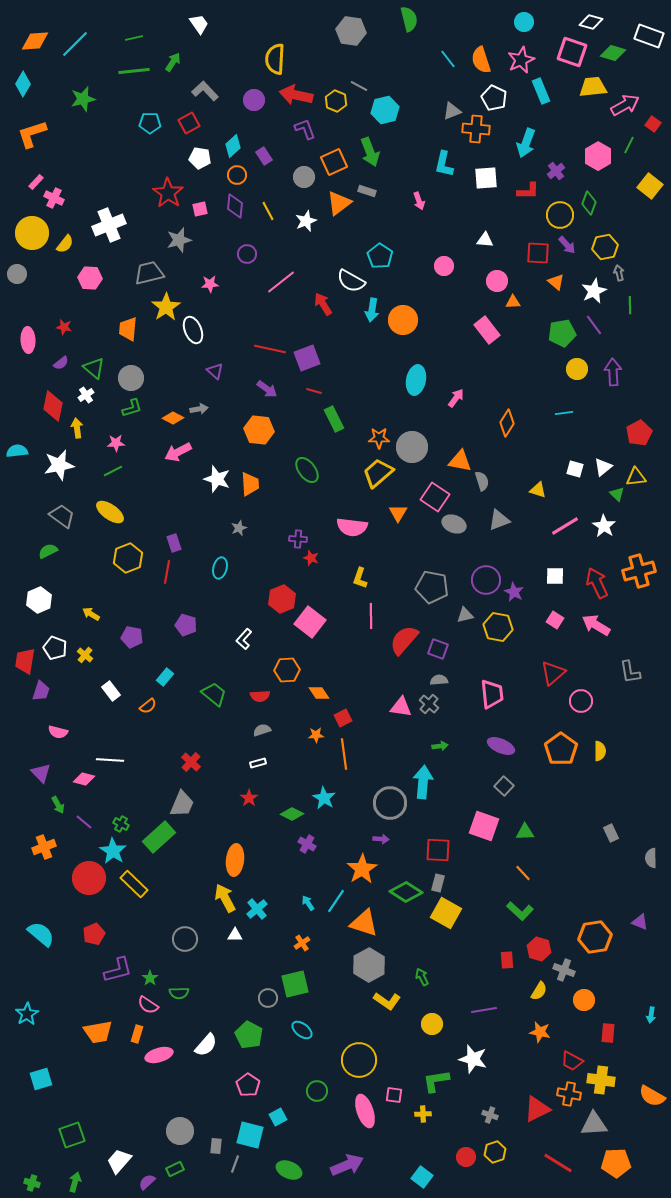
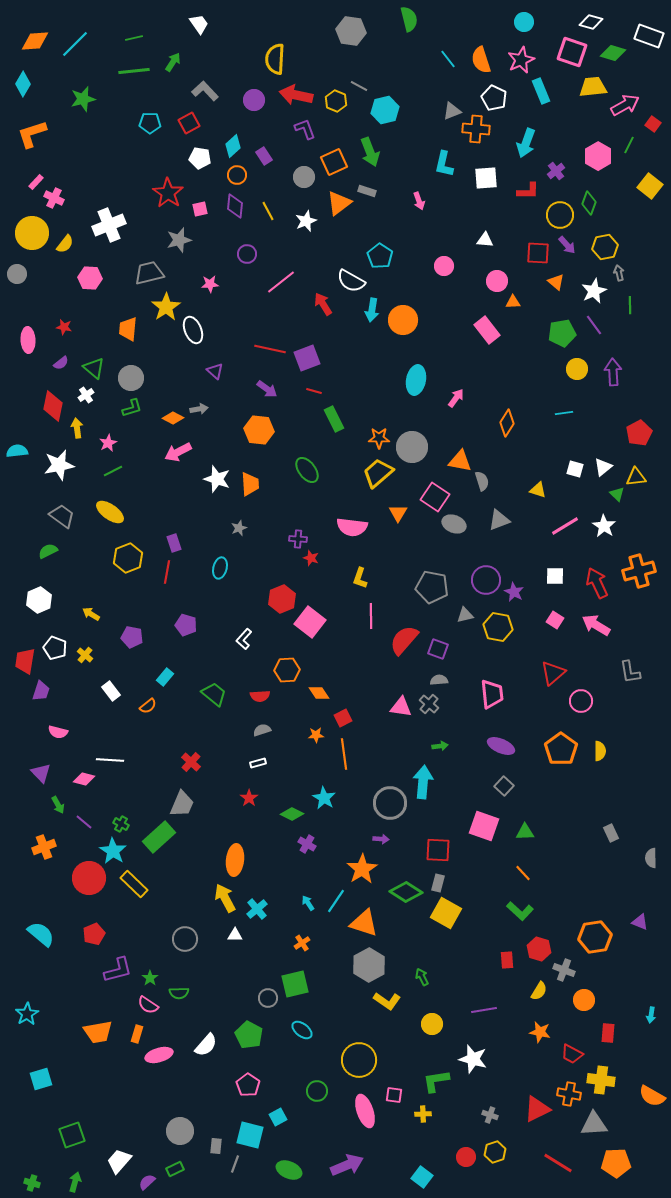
pink star at (116, 443): moved 8 px left; rotated 24 degrees counterclockwise
red trapezoid at (572, 1061): moved 7 px up
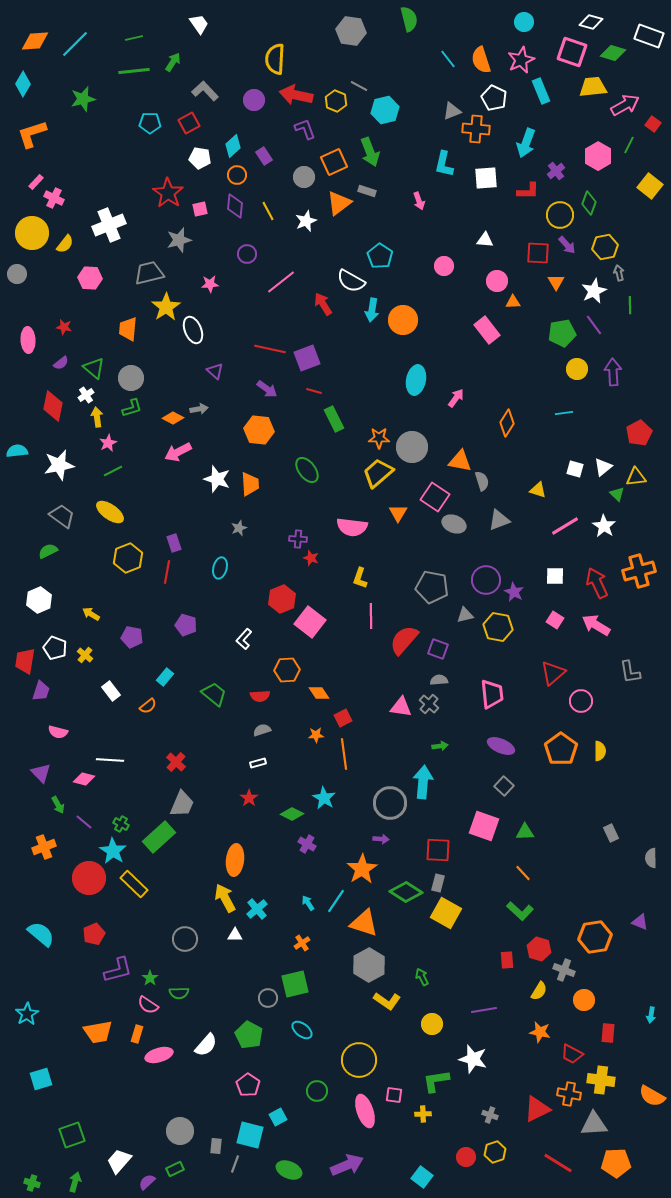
orange triangle at (556, 282): rotated 18 degrees clockwise
yellow arrow at (77, 428): moved 20 px right, 11 px up
red cross at (191, 762): moved 15 px left
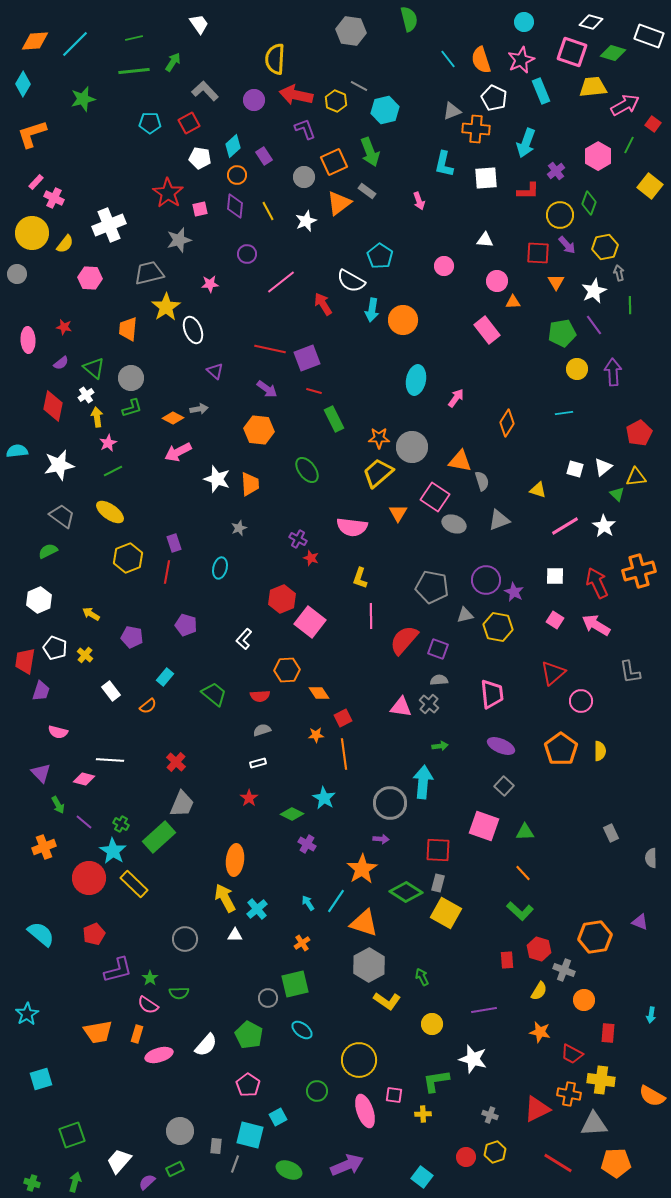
gray rectangle at (367, 191): rotated 18 degrees clockwise
purple cross at (298, 539): rotated 24 degrees clockwise
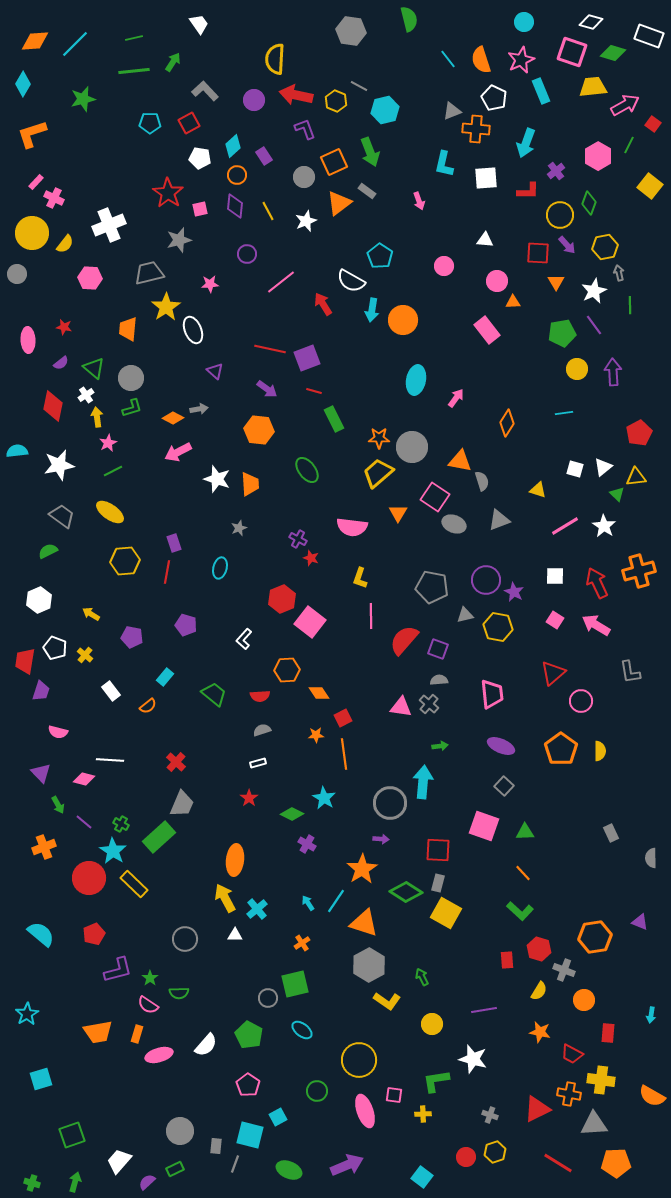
yellow hexagon at (128, 558): moved 3 px left, 3 px down; rotated 16 degrees clockwise
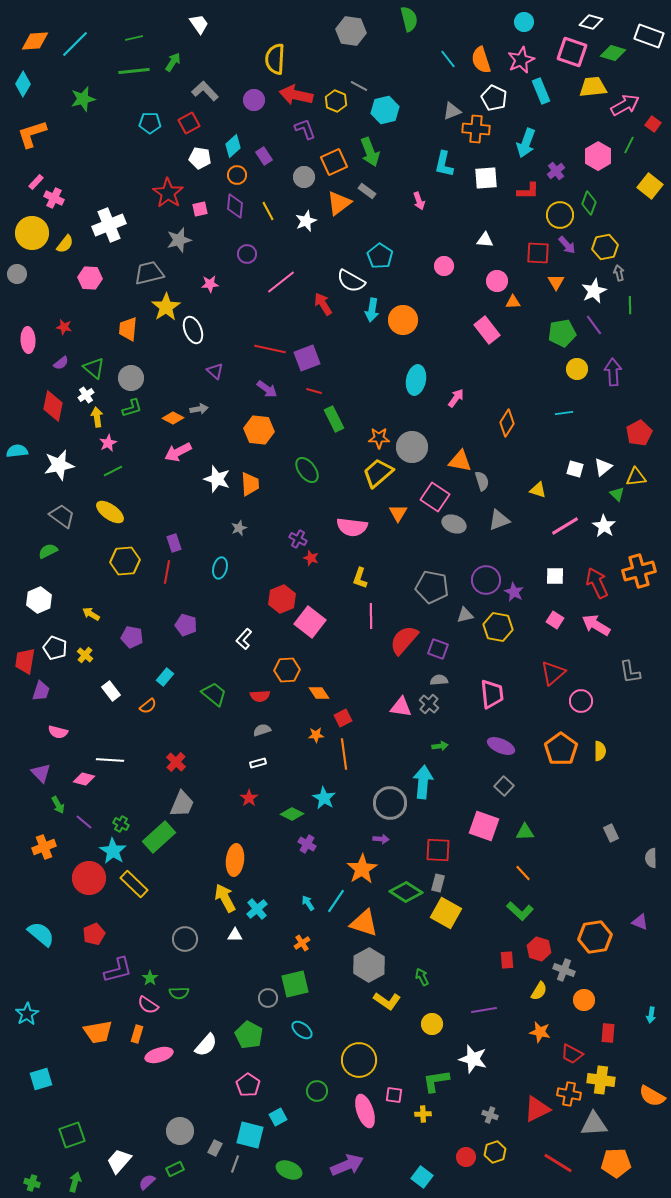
gray rectangle at (216, 1146): moved 1 px left, 2 px down; rotated 21 degrees clockwise
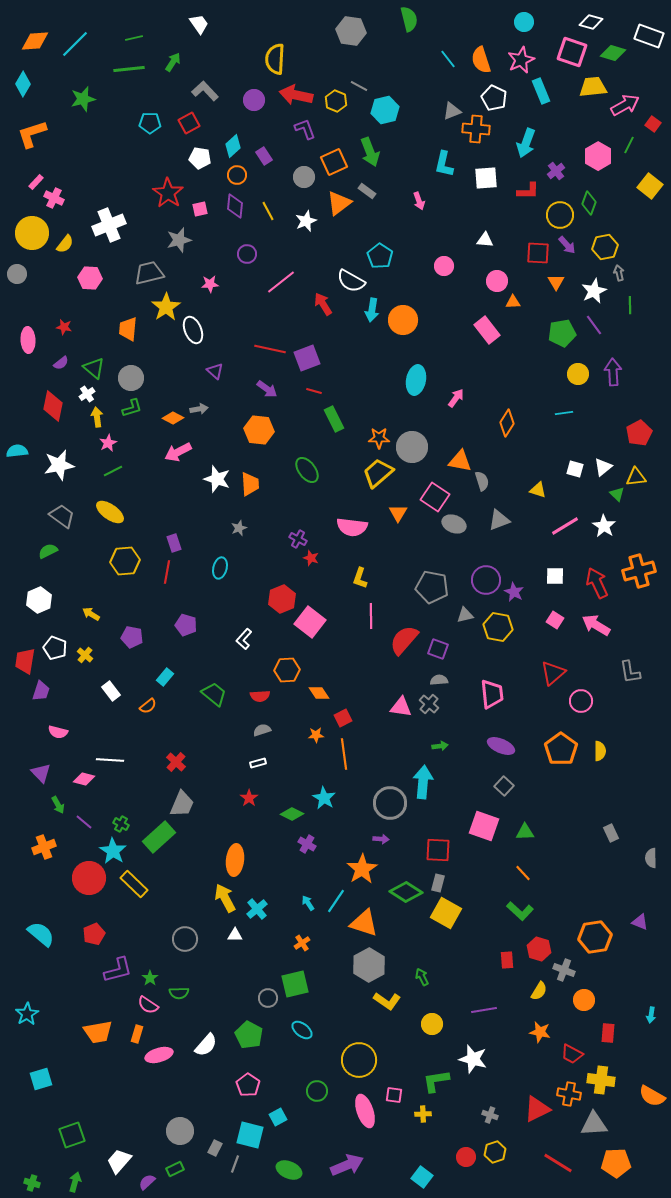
green line at (134, 71): moved 5 px left, 2 px up
yellow circle at (577, 369): moved 1 px right, 5 px down
white cross at (86, 395): moved 1 px right, 1 px up
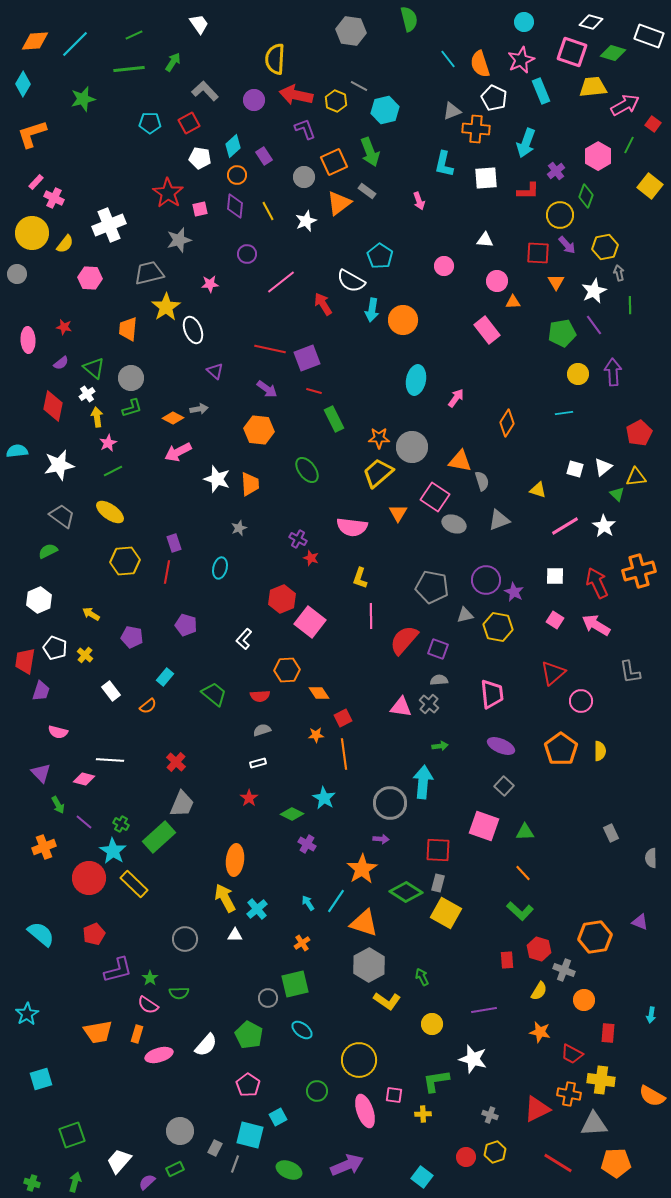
green line at (134, 38): moved 3 px up; rotated 12 degrees counterclockwise
orange semicircle at (481, 60): moved 1 px left, 4 px down
green diamond at (589, 203): moved 3 px left, 7 px up
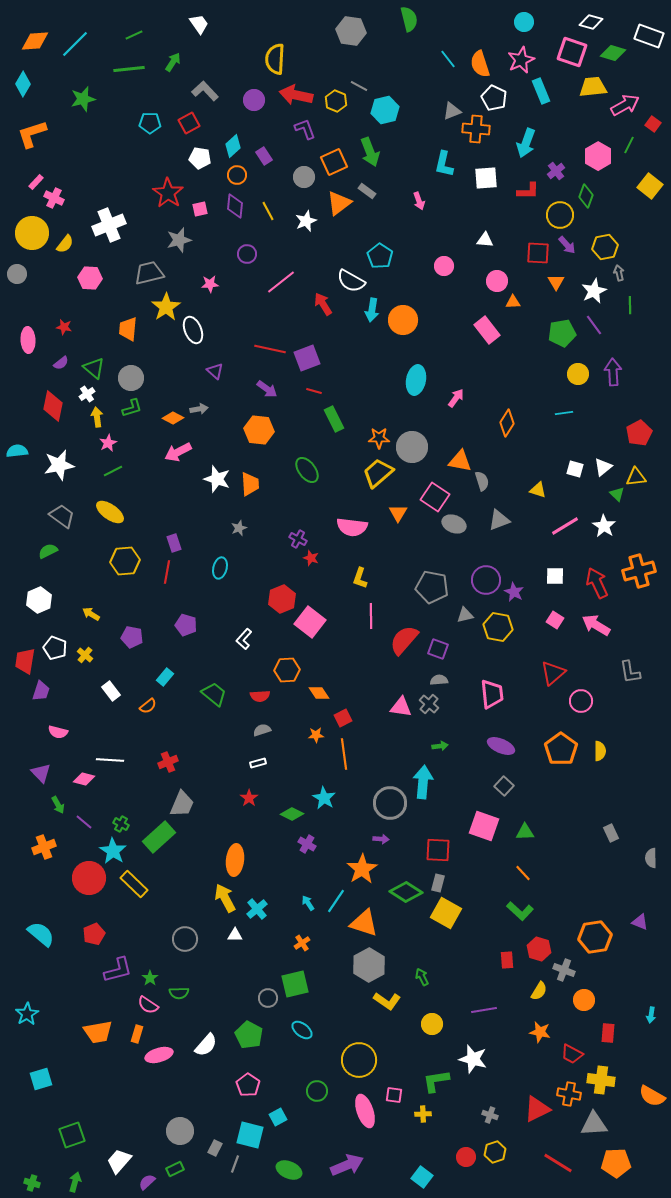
red cross at (176, 762): moved 8 px left; rotated 24 degrees clockwise
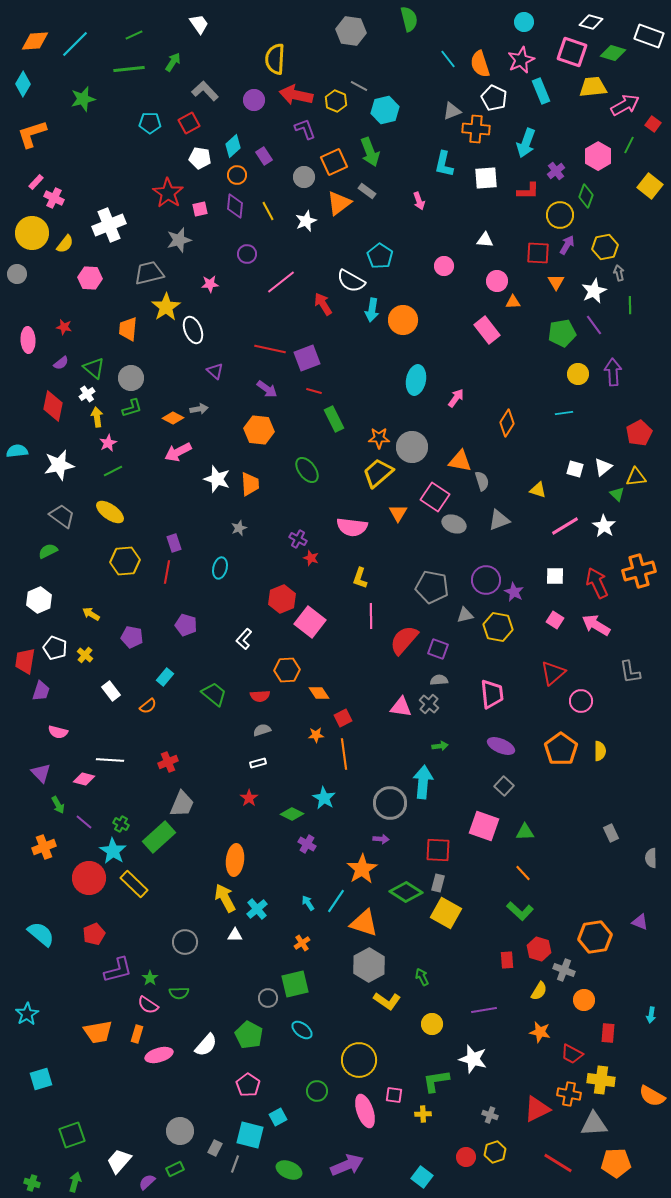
purple arrow at (567, 245): rotated 108 degrees counterclockwise
gray circle at (185, 939): moved 3 px down
